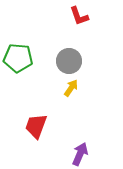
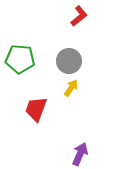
red L-shape: rotated 110 degrees counterclockwise
green pentagon: moved 2 px right, 1 px down
red trapezoid: moved 17 px up
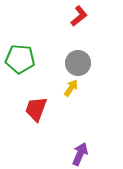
gray circle: moved 9 px right, 2 px down
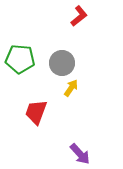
gray circle: moved 16 px left
red trapezoid: moved 3 px down
purple arrow: rotated 115 degrees clockwise
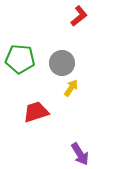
red trapezoid: rotated 52 degrees clockwise
purple arrow: rotated 10 degrees clockwise
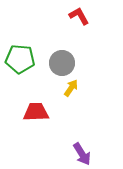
red L-shape: rotated 80 degrees counterclockwise
red trapezoid: rotated 16 degrees clockwise
purple arrow: moved 2 px right
